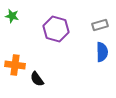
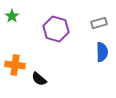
green star: rotated 24 degrees clockwise
gray rectangle: moved 1 px left, 2 px up
black semicircle: moved 2 px right; rotated 14 degrees counterclockwise
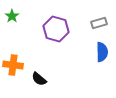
orange cross: moved 2 px left
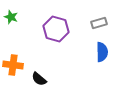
green star: moved 1 px left, 1 px down; rotated 16 degrees counterclockwise
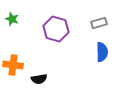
green star: moved 1 px right, 2 px down
black semicircle: rotated 49 degrees counterclockwise
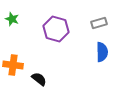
black semicircle: rotated 133 degrees counterclockwise
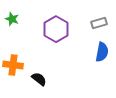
purple hexagon: rotated 15 degrees clockwise
blue semicircle: rotated 12 degrees clockwise
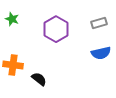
blue semicircle: moved 1 px left, 1 px down; rotated 66 degrees clockwise
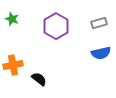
purple hexagon: moved 3 px up
orange cross: rotated 18 degrees counterclockwise
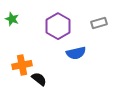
purple hexagon: moved 2 px right
blue semicircle: moved 25 px left
orange cross: moved 9 px right
